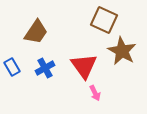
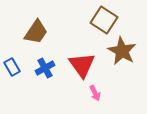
brown square: rotated 8 degrees clockwise
red triangle: moved 2 px left, 1 px up
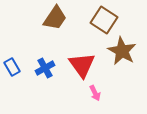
brown trapezoid: moved 19 px right, 14 px up
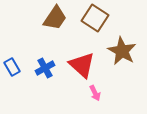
brown square: moved 9 px left, 2 px up
red triangle: rotated 12 degrees counterclockwise
